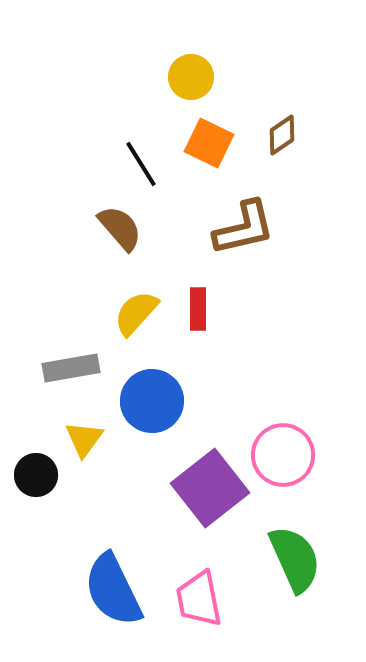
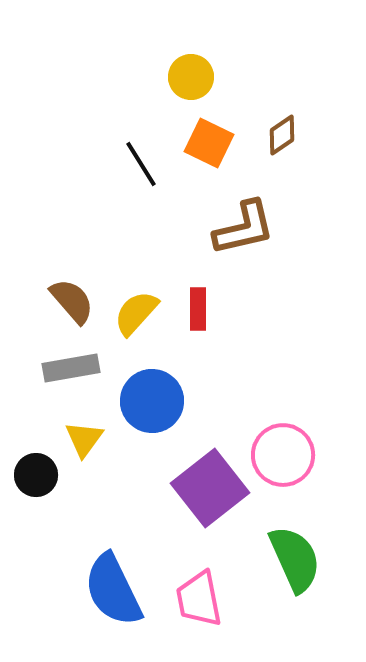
brown semicircle: moved 48 px left, 73 px down
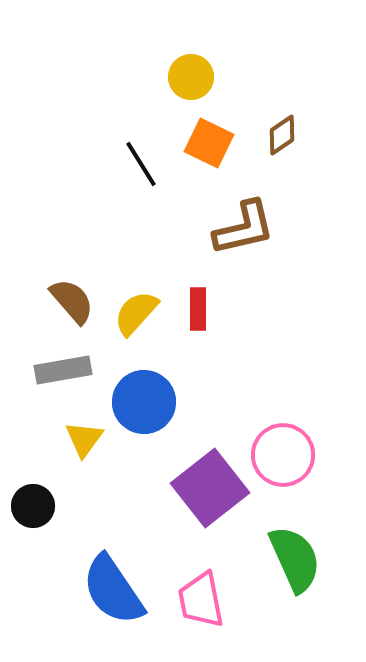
gray rectangle: moved 8 px left, 2 px down
blue circle: moved 8 px left, 1 px down
black circle: moved 3 px left, 31 px down
blue semicircle: rotated 8 degrees counterclockwise
pink trapezoid: moved 2 px right, 1 px down
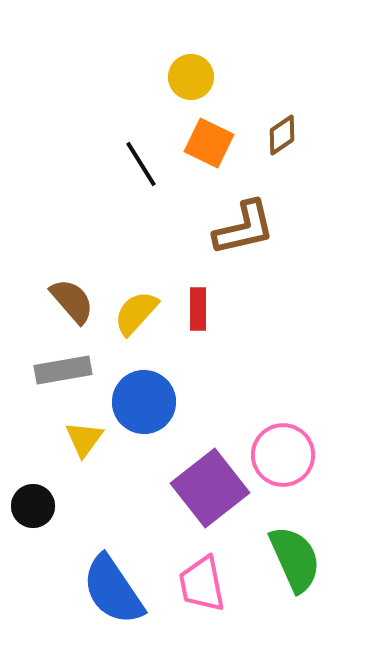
pink trapezoid: moved 1 px right, 16 px up
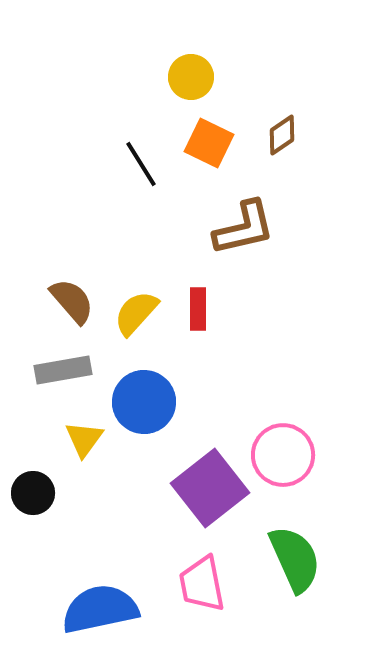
black circle: moved 13 px up
blue semicircle: moved 13 px left, 19 px down; rotated 112 degrees clockwise
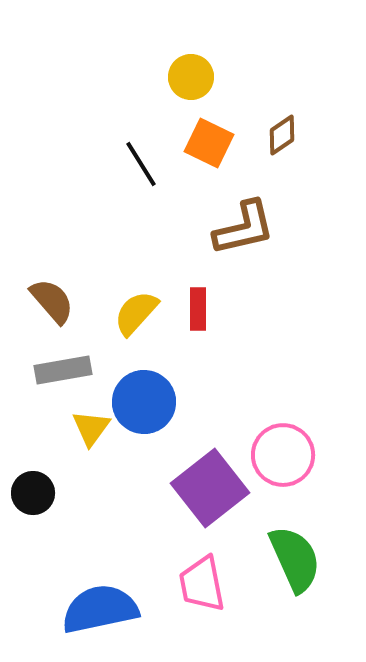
brown semicircle: moved 20 px left
yellow triangle: moved 7 px right, 11 px up
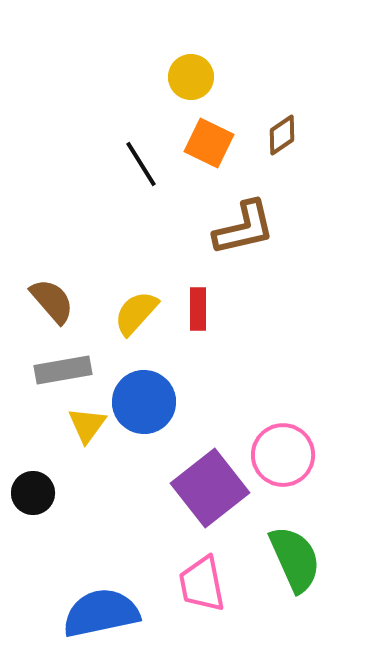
yellow triangle: moved 4 px left, 3 px up
blue semicircle: moved 1 px right, 4 px down
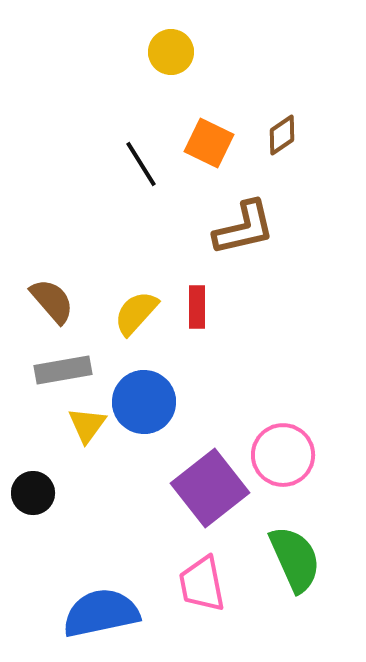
yellow circle: moved 20 px left, 25 px up
red rectangle: moved 1 px left, 2 px up
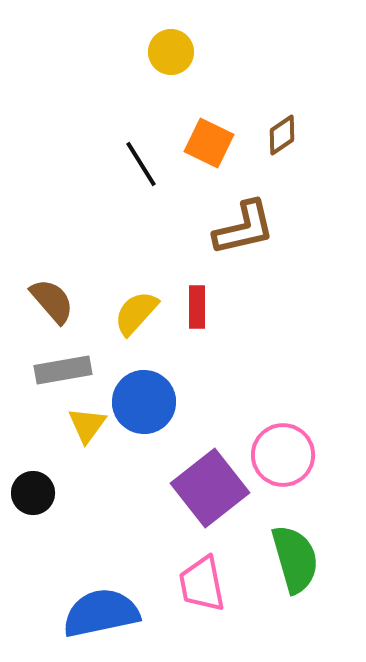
green semicircle: rotated 8 degrees clockwise
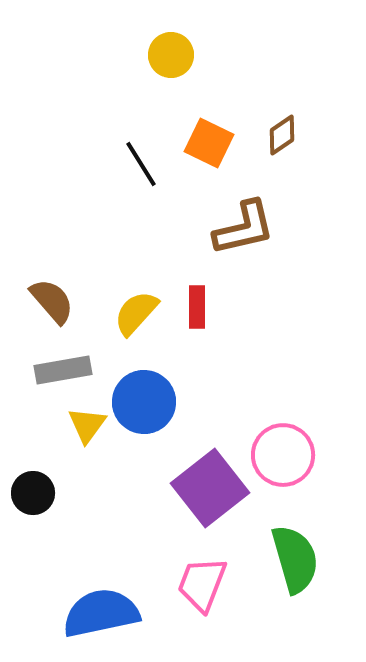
yellow circle: moved 3 px down
pink trapezoid: rotated 32 degrees clockwise
